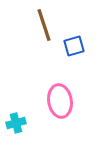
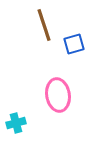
blue square: moved 2 px up
pink ellipse: moved 2 px left, 6 px up
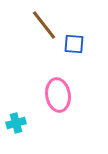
brown line: rotated 20 degrees counterclockwise
blue square: rotated 20 degrees clockwise
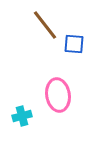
brown line: moved 1 px right
cyan cross: moved 6 px right, 7 px up
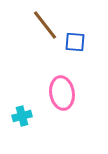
blue square: moved 1 px right, 2 px up
pink ellipse: moved 4 px right, 2 px up
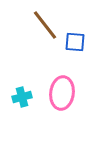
pink ellipse: rotated 16 degrees clockwise
cyan cross: moved 19 px up
